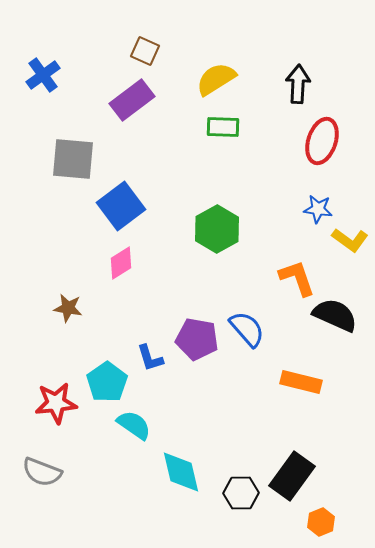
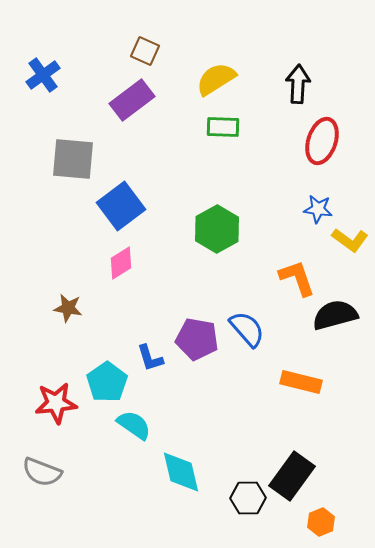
black semicircle: rotated 39 degrees counterclockwise
black hexagon: moved 7 px right, 5 px down
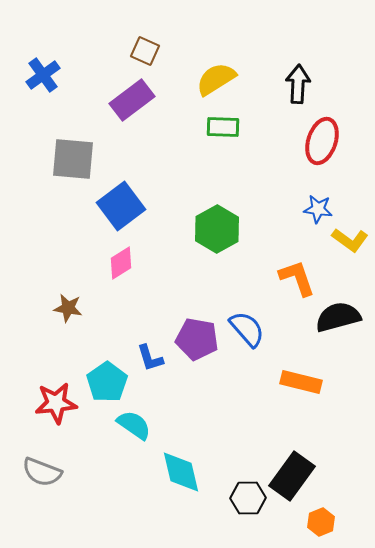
black semicircle: moved 3 px right, 2 px down
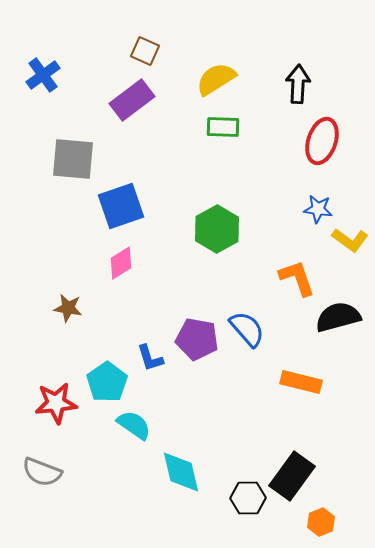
blue square: rotated 18 degrees clockwise
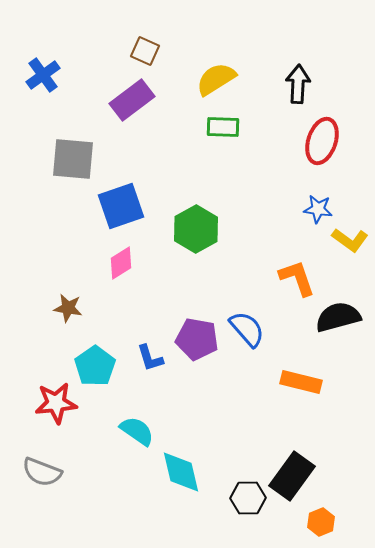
green hexagon: moved 21 px left
cyan pentagon: moved 12 px left, 16 px up
cyan semicircle: moved 3 px right, 6 px down
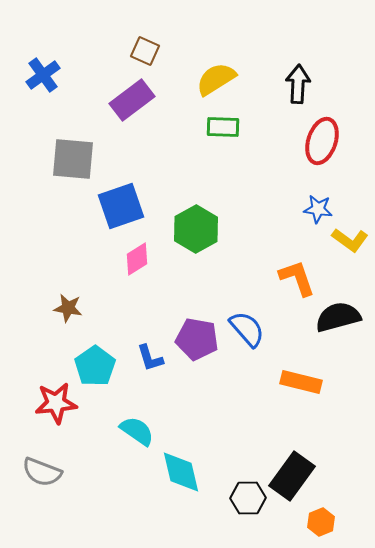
pink diamond: moved 16 px right, 4 px up
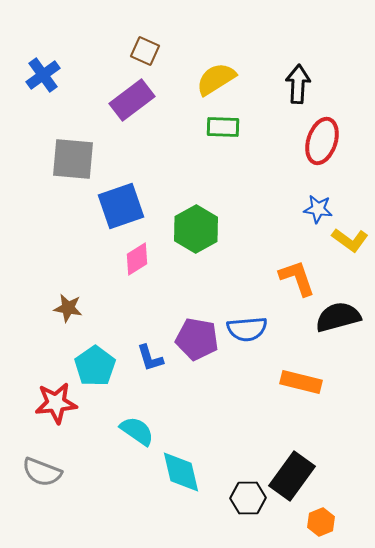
blue semicircle: rotated 126 degrees clockwise
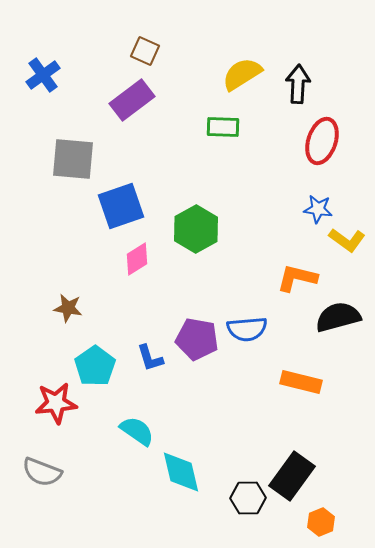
yellow semicircle: moved 26 px right, 5 px up
yellow L-shape: moved 3 px left
orange L-shape: rotated 57 degrees counterclockwise
